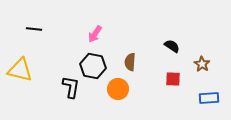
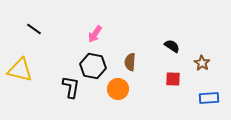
black line: rotated 28 degrees clockwise
brown star: moved 1 px up
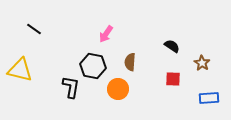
pink arrow: moved 11 px right
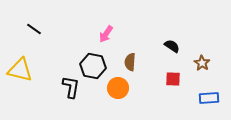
orange circle: moved 1 px up
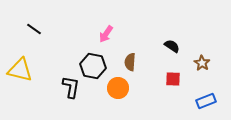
blue rectangle: moved 3 px left, 3 px down; rotated 18 degrees counterclockwise
